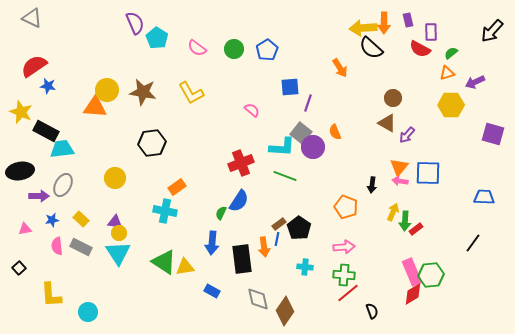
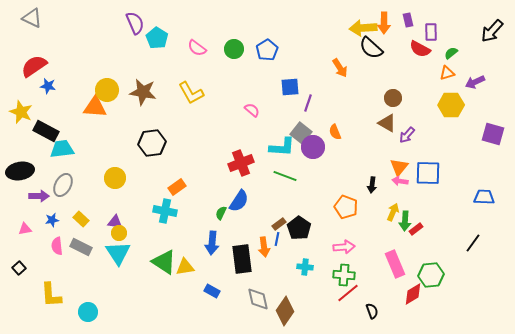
pink rectangle at (412, 272): moved 17 px left, 8 px up
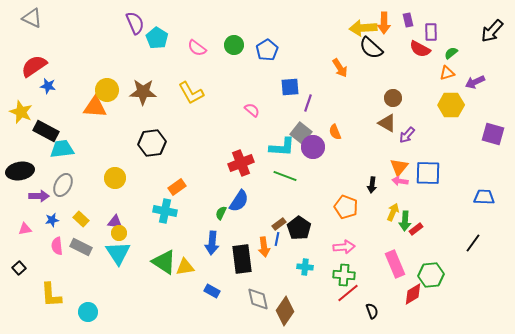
green circle at (234, 49): moved 4 px up
brown star at (143, 92): rotated 8 degrees counterclockwise
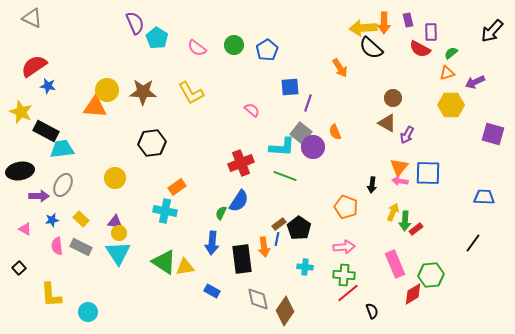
purple arrow at (407, 135): rotated 12 degrees counterclockwise
pink triangle at (25, 229): rotated 40 degrees clockwise
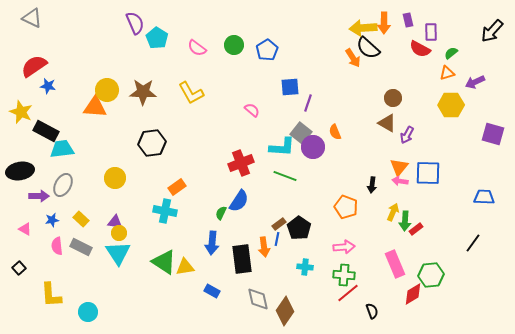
black semicircle at (371, 48): moved 3 px left
orange arrow at (340, 68): moved 13 px right, 10 px up
